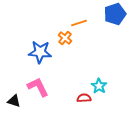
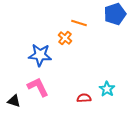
orange line: rotated 35 degrees clockwise
blue star: moved 3 px down
cyan star: moved 8 px right, 3 px down
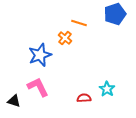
blue star: rotated 25 degrees counterclockwise
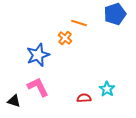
blue star: moved 2 px left
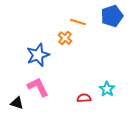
blue pentagon: moved 3 px left, 2 px down
orange line: moved 1 px left, 1 px up
black triangle: moved 3 px right, 2 px down
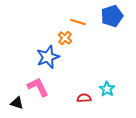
blue star: moved 10 px right, 2 px down
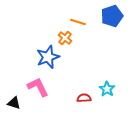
black triangle: moved 3 px left
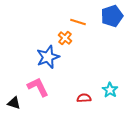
cyan star: moved 3 px right, 1 px down
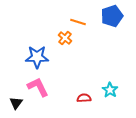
blue star: moved 11 px left; rotated 20 degrees clockwise
black triangle: moved 2 px right; rotated 48 degrees clockwise
